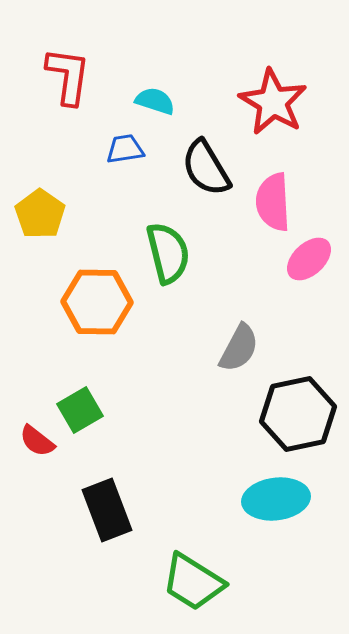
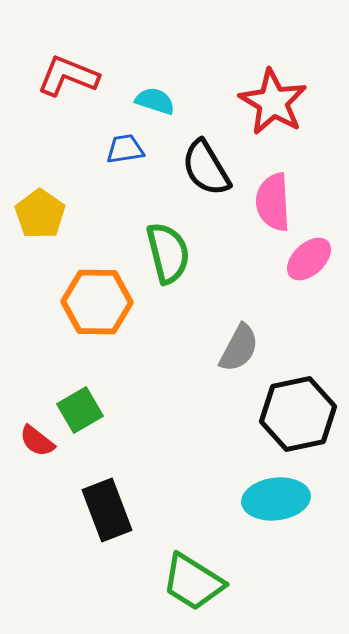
red L-shape: rotated 76 degrees counterclockwise
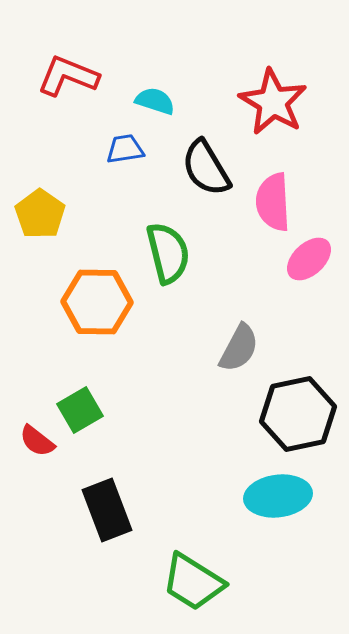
cyan ellipse: moved 2 px right, 3 px up
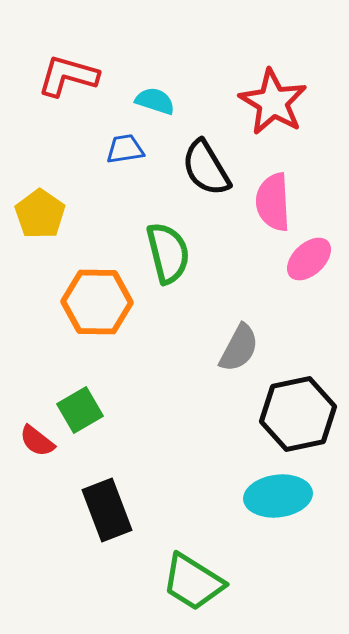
red L-shape: rotated 6 degrees counterclockwise
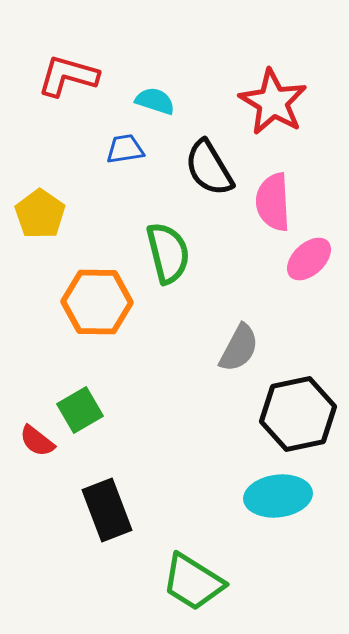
black semicircle: moved 3 px right
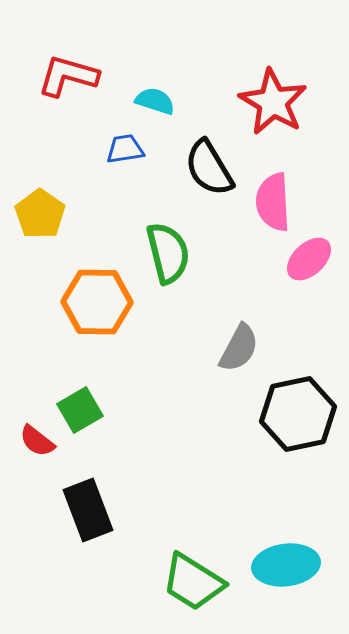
cyan ellipse: moved 8 px right, 69 px down
black rectangle: moved 19 px left
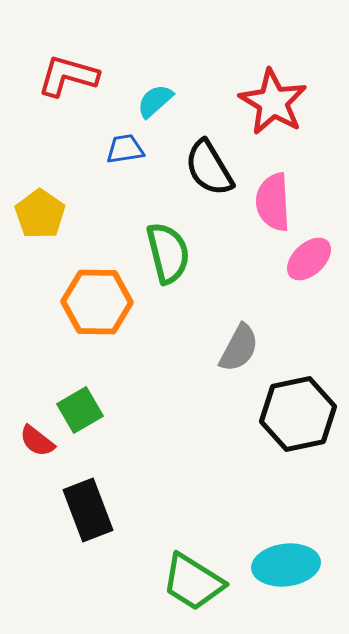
cyan semicircle: rotated 60 degrees counterclockwise
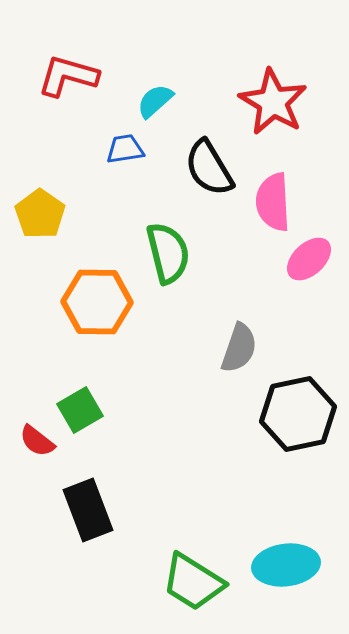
gray semicircle: rotated 9 degrees counterclockwise
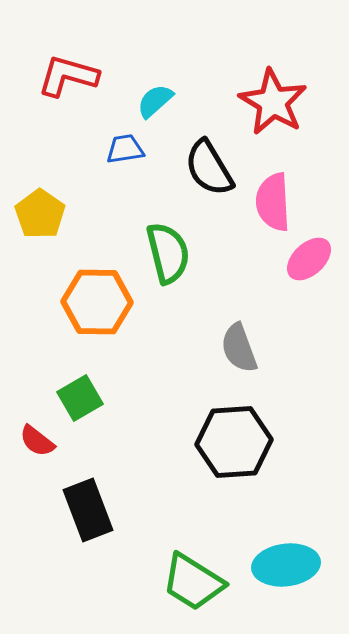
gray semicircle: rotated 141 degrees clockwise
green square: moved 12 px up
black hexagon: moved 64 px left, 28 px down; rotated 8 degrees clockwise
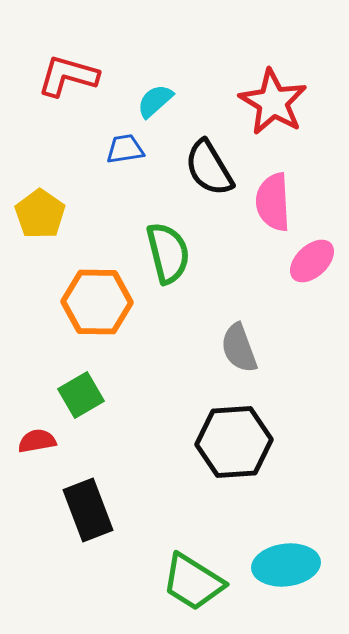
pink ellipse: moved 3 px right, 2 px down
green square: moved 1 px right, 3 px up
red semicircle: rotated 132 degrees clockwise
